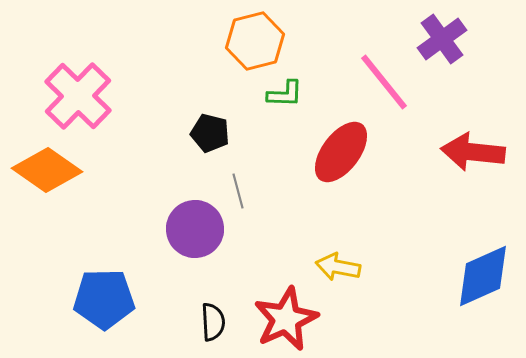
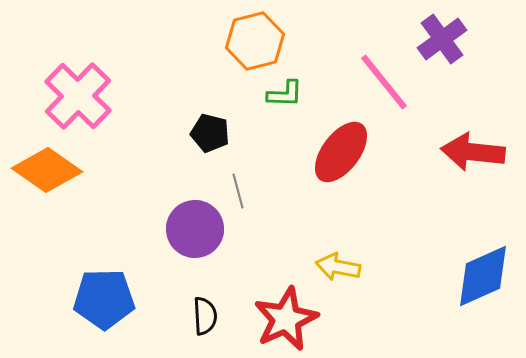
black semicircle: moved 8 px left, 6 px up
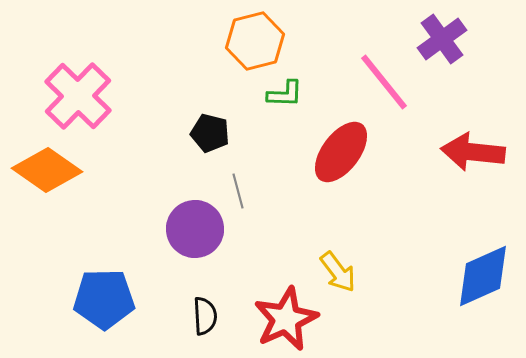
yellow arrow: moved 5 px down; rotated 138 degrees counterclockwise
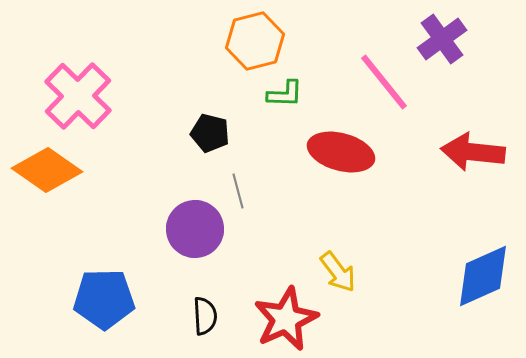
red ellipse: rotated 68 degrees clockwise
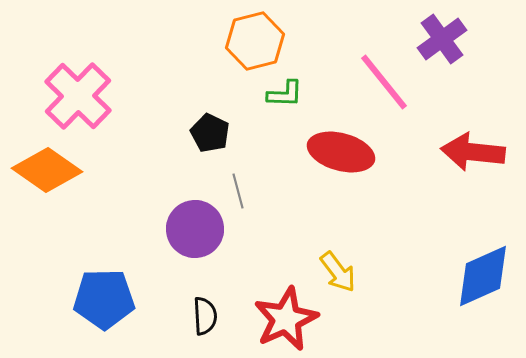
black pentagon: rotated 12 degrees clockwise
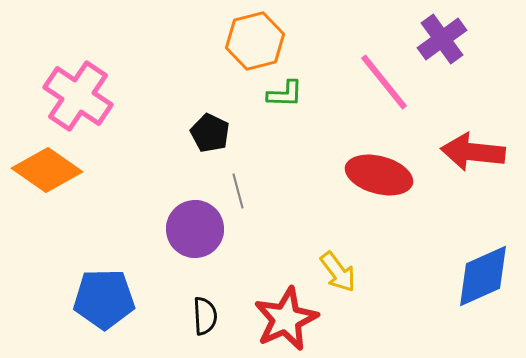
pink cross: rotated 10 degrees counterclockwise
red ellipse: moved 38 px right, 23 px down
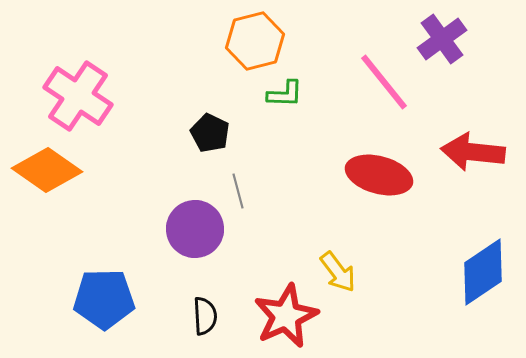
blue diamond: moved 4 px up; rotated 10 degrees counterclockwise
red star: moved 3 px up
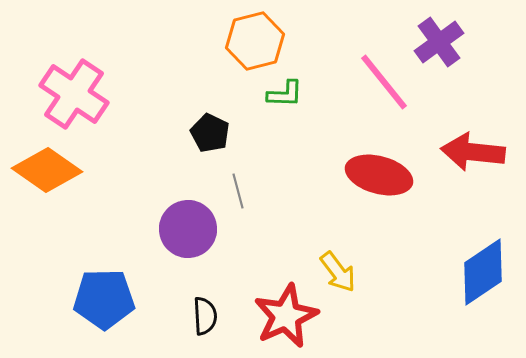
purple cross: moved 3 px left, 3 px down
pink cross: moved 4 px left, 2 px up
purple circle: moved 7 px left
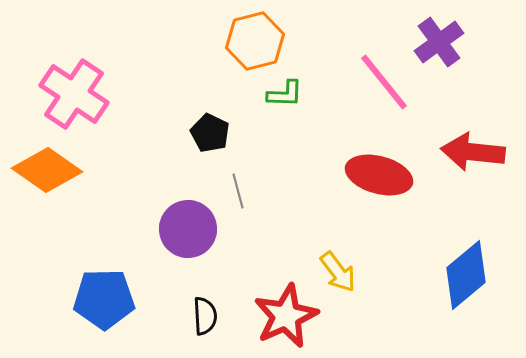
blue diamond: moved 17 px left, 3 px down; rotated 6 degrees counterclockwise
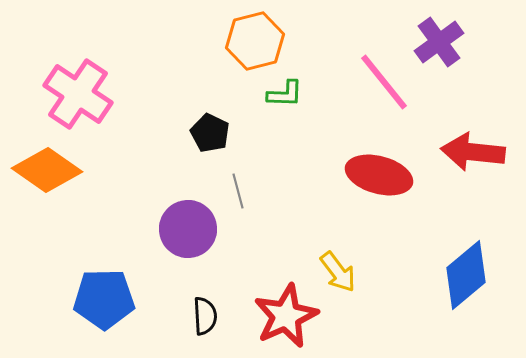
pink cross: moved 4 px right
